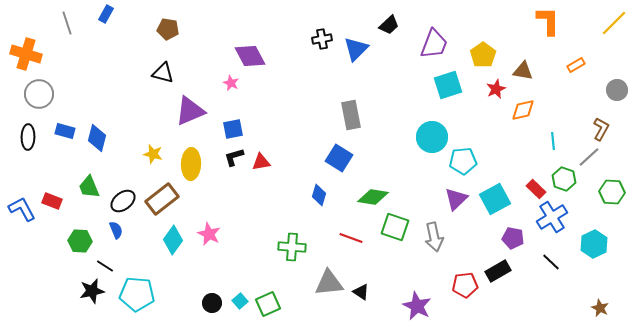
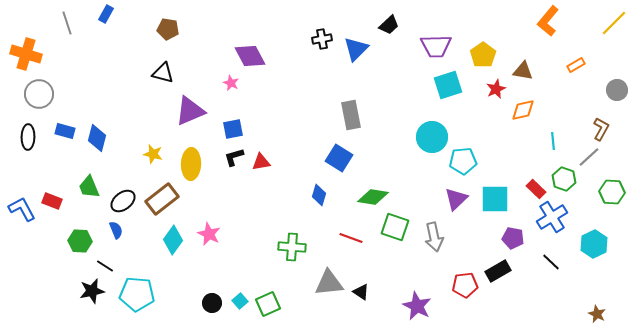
orange L-shape at (548, 21): rotated 140 degrees counterclockwise
purple trapezoid at (434, 44): moved 2 px right, 2 px down; rotated 68 degrees clockwise
cyan square at (495, 199): rotated 28 degrees clockwise
brown star at (600, 308): moved 3 px left, 6 px down
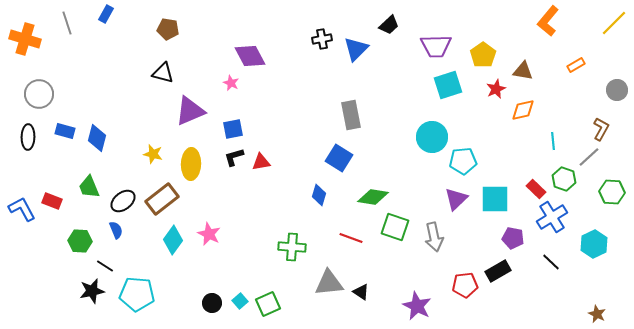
orange cross at (26, 54): moved 1 px left, 15 px up
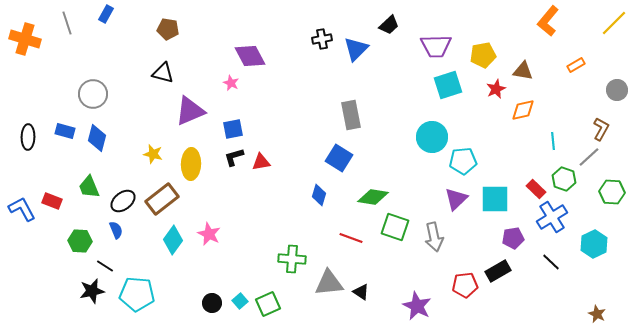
yellow pentagon at (483, 55): rotated 25 degrees clockwise
gray circle at (39, 94): moved 54 px right
purple pentagon at (513, 238): rotated 20 degrees counterclockwise
green cross at (292, 247): moved 12 px down
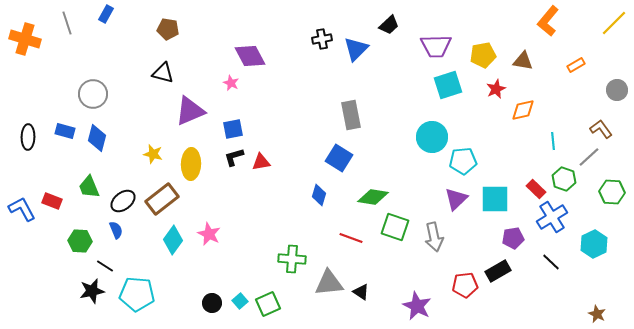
brown triangle at (523, 71): moved 10 px up
brown L-shape at (601, 129): rotated 65 degrees counterclockwise
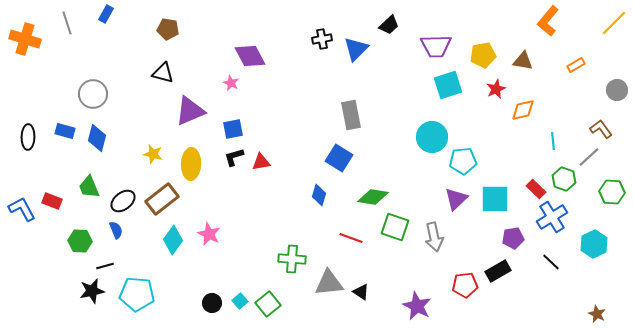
black line at (105, 266): rotated 48 degrees counterclockwise
green square at (268, 304): rotated 15 degrees counterclockwise
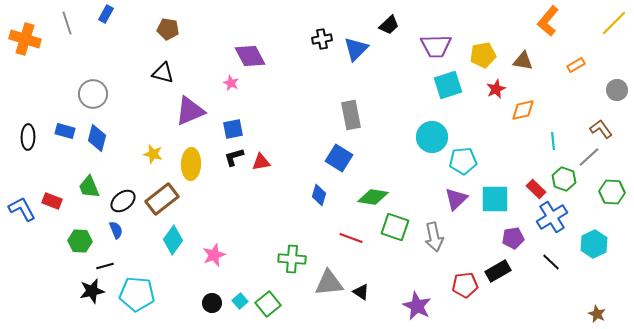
pink star at (209, 234): moved 5 px right, 21 px down; rotated 25 degrees clockwise
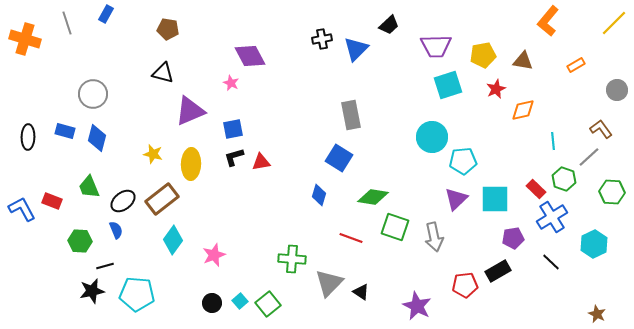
gray triangle at (329, 283): rotated 40 degrees counterclockwise
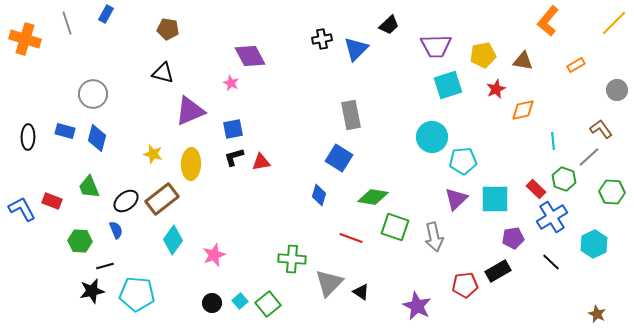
black ellipse at (123, 201): moved 3 px right
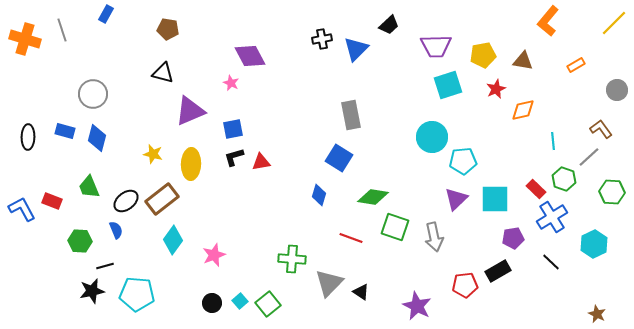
gray line at (67, 23): moved 5 px left, 7 px down
